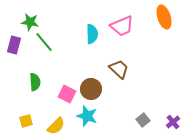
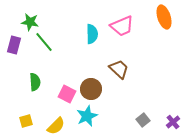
cyan star: rotated 30 degrees clockwise
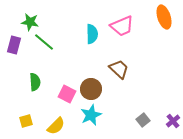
green line: rotated 10 degrees counterclockwise
cyan star: moved 4 px right, 1 px up
purple cross: moved 1 px up
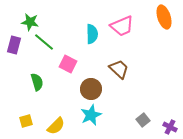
green semicircle: moved 2 px right; rotated 12 degrees counterclockwise
pink square: moved 1 px right, 30 px up
purple cross: moved 3 px left, 6 px down; rotated 24 degrees counterclockwise
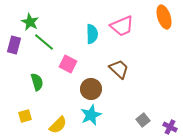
green star: rotated 18 degrees clockwise
yellow square: moved 1 px left, 5 px up
yellow semicircle: moved 2 px right, 1 px up
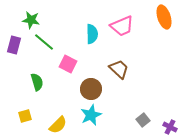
green star: moved 1 px right, 2 px up; rotated 18 degrees counterclockwise
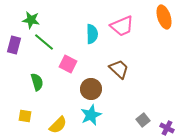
yellow square: rotated 24 degrees clockwise
purple cross: moved 3 px left, 1 px down
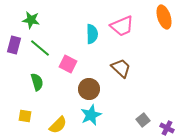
green line: moved 4 px left, 6 px down
brown trapezoid: moved 2 px right, 1 px up
brown circle: moved 2 px left
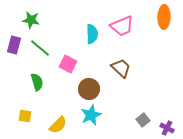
orange ellipse: rotated 20 degrees clockwise
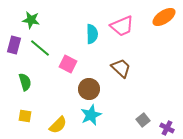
orange ellipse: rotated 55 degrees clockwise
green semicircle: moved 12 px left
